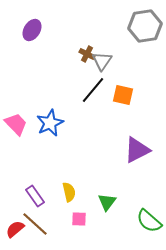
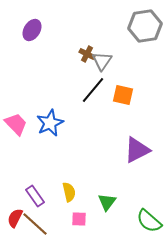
red semicircle: moved 11 px up; rotated 24 degrees counterclockwise
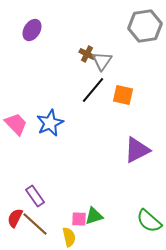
yellow semicircle: moved 45 px down
green triangle: moved 13 px left, 14 px down; rotated 36 degrees clockwise
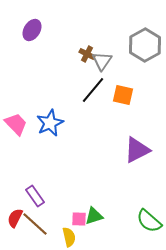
gray hexagon: moved 19 px down; rotated 20 degrees counterclockwise
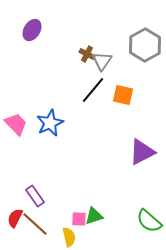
purple triangle: moved 5 px right, 2 px down
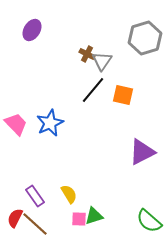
gray hexagon: moved 7 px up; rotated 12 degrees clockwise
yellow semicircle: moved 43 px up; rotated 18 degrees counterclockwise
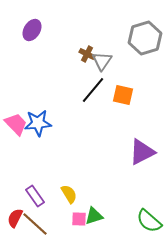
blue star: moved 12 px left; rotated 20 degrees clockwise
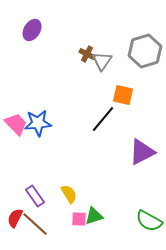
gray hexagon: moved 13 px down
black line: moved 10 px right, 29 px down
green semicircle: rotated 12 degrees counterclockwise
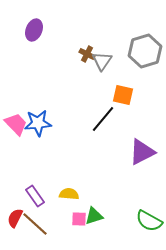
purple ellipse: moved 2 px right; rotated 10 degrees counterclockwise
yellow semicircle: rotated 54 degrees counterclockwise
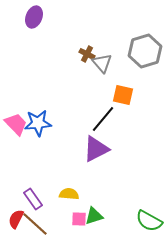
purple ellipse: moved 13 px up
gray triangle: moved 2 px down; rotated 15 degrees counterclockwise
purple triangle: moved 46 px left, 3 px up
purple rectangle: moved 2 px left, 3 px down
red semicircle: moved 1 px right, 1 px down
